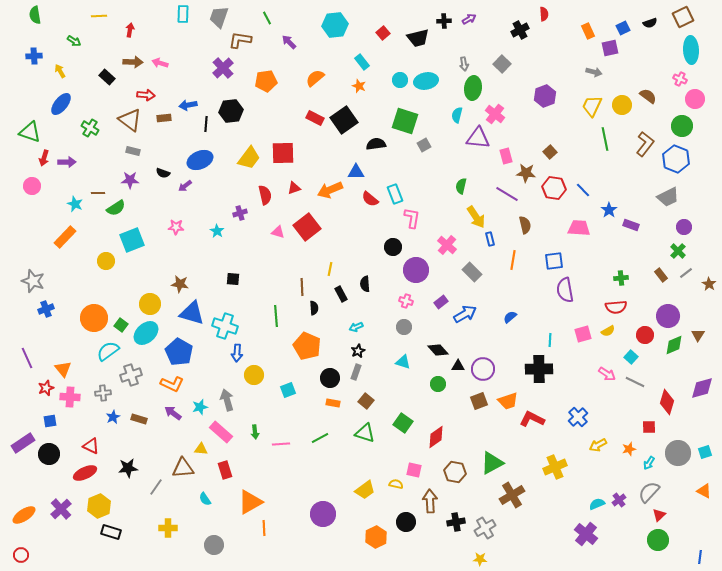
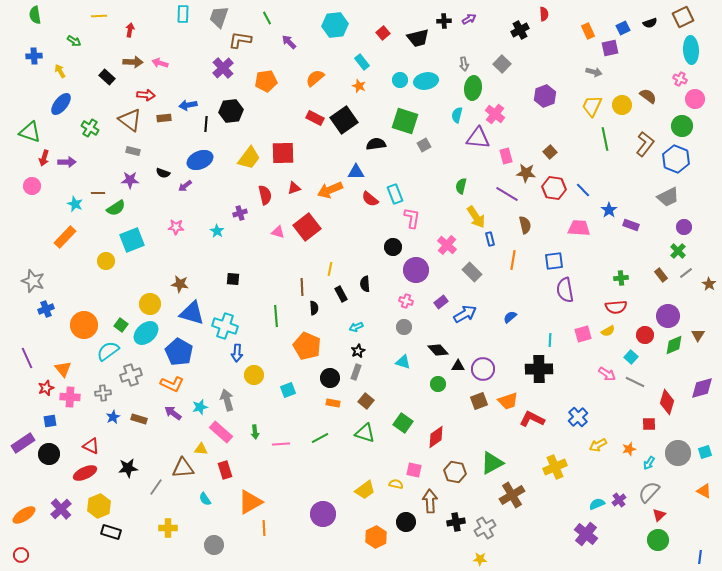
orange circle at (94, 318): moved 10 px left, 7 px down
red square at (649, 427): moved 3 px up
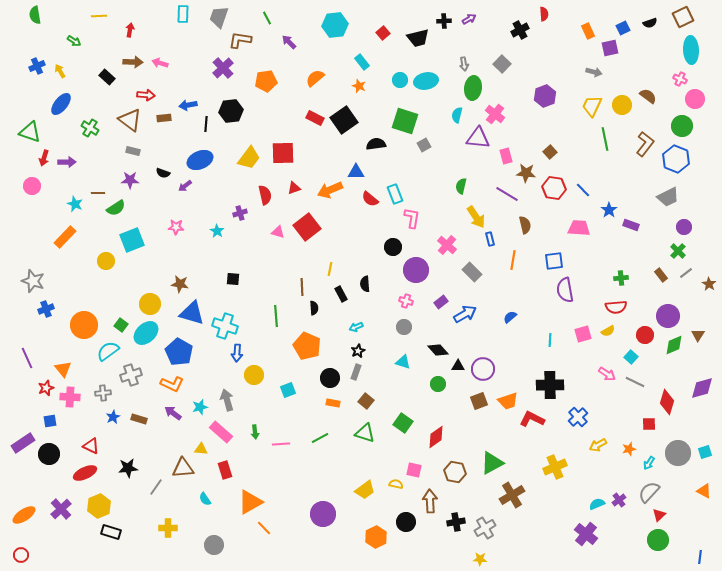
blue cross at (34, 56): moved 3 px right, 10 px down; rotated 21 degrees counterclockwise
black cross at (539, 369): moved 11 px right, 16 px down
orange line at (264, 528): rotated 42 degrees counterclockwise
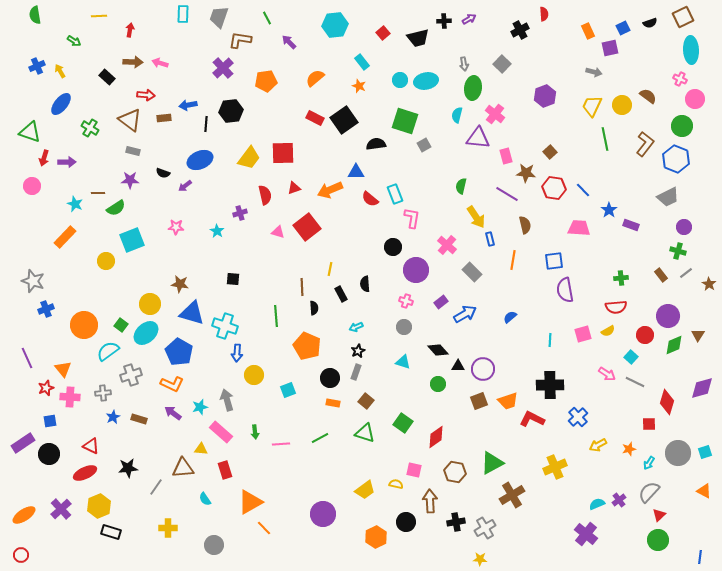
green cross at (678, 251): rotated 28 degrees counterclockwise
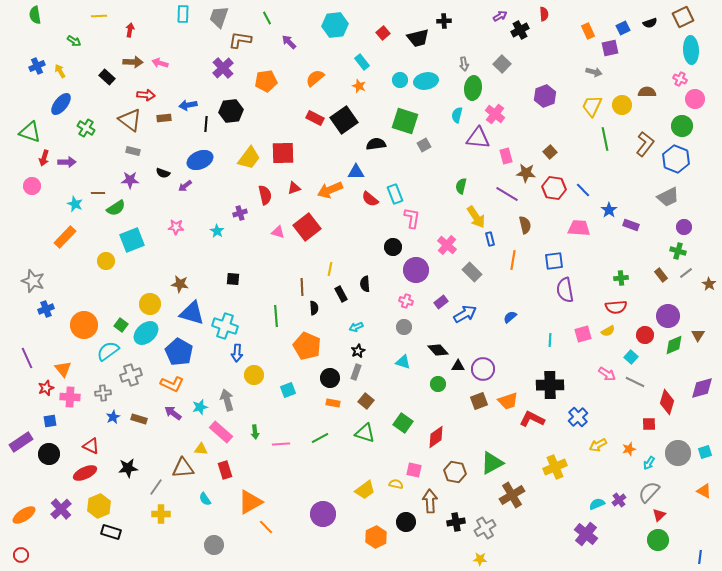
purple arrow at (469, 19): moved 31 px right, 3 px up
brown semicircle at (648, 96): moved 1 px left, 4 px up; rotated 36 degrees counterclockwise
green cross at (90, 128): moved 4 px left
purple rectangle at (23, 443): moved 2 px left, 1 px up
yellow cross at (168, 528): moved 7 px left, 14 px up
orange line at (264, 528): moved 2 px right, 1 px up
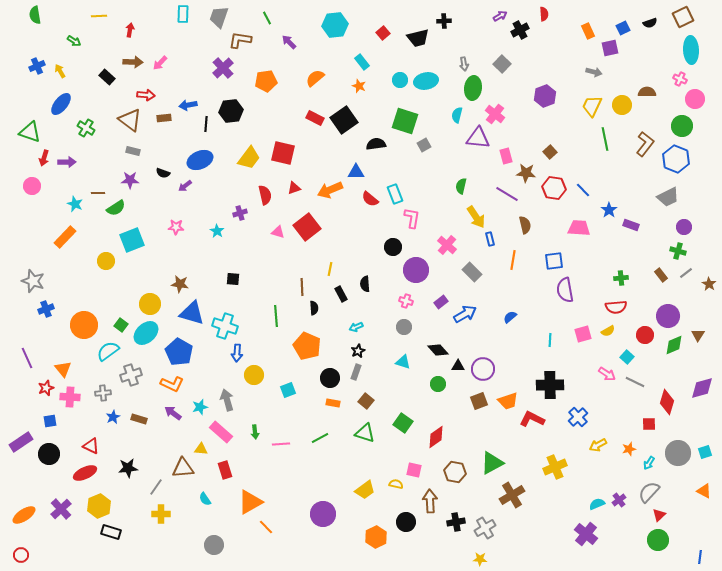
pink arrow at (160, 63): rotated 63 degrees counterclockwise
red square at (283, 153): rotated 15 degrees clockwise
cyan square at (631, 357): moved 4 px left
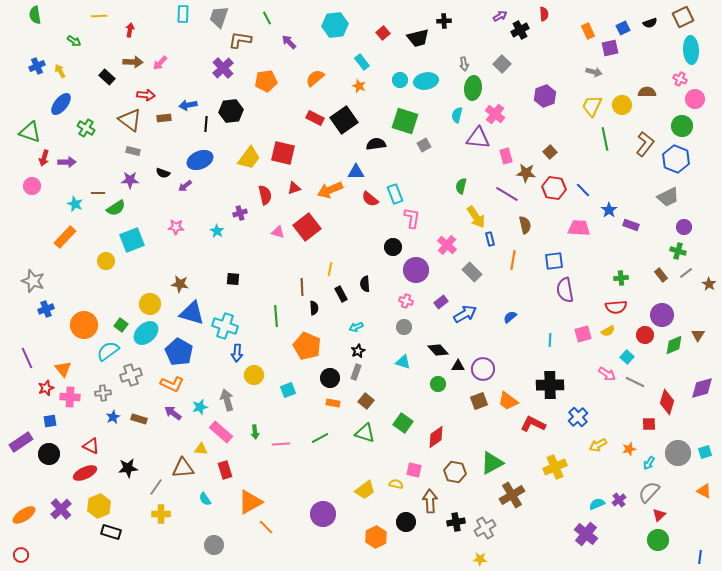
purple circle at (668, 316): moved 6 px left, 1 px up
orange trapezoid at (508, 401): rotated 55 degrees clockwise
red L-shape at (532, 419): moved 1 px right, 5 px down
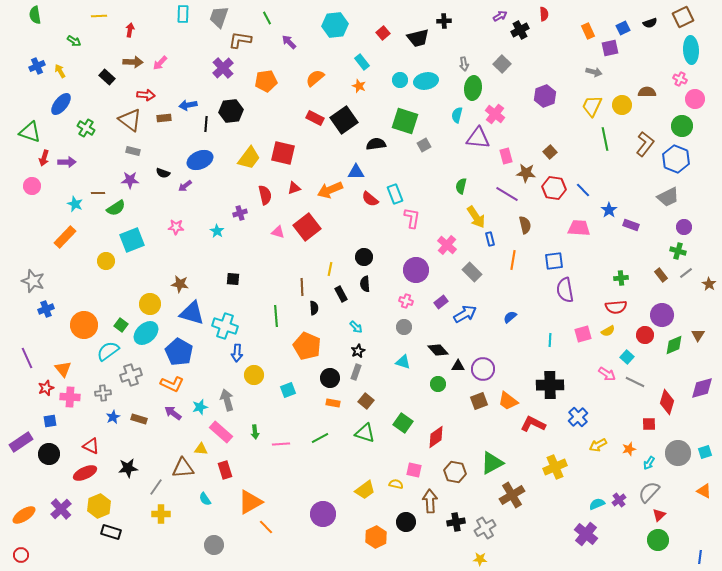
black circle at (393, 247): moved 29 px left, 10 px down
cyan arrow at (356, 327): rotated 112 degrees counterclockwise
